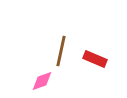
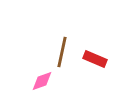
brown line: moved 1 px right, 1 px down
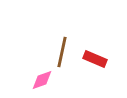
pink diamond: moved 1 px up
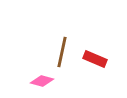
pink diamond: moved 1 px down; rotated 35 degrees clockwise
